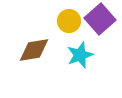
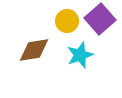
yellow circle: moved 2 px left
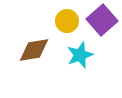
purple square: moved 2 px right, 1 px down
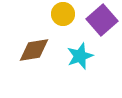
yellow circle: moved 4 px left, 7 px up
cyan star: moved 1 px down
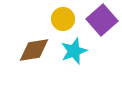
yellow circle: moved 5 px down
cyan star: moved 6 px left, 5 px up
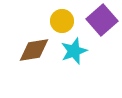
yellow circle: moved 1 px left, 2 px down
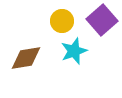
brown diamond: moved 8 px left, 8 px down
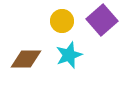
cyan star: moved 5 px left, 4 px down
brown diamond: moved 1 px down; rotated 8 degrees clockwise
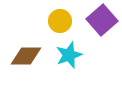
yellow circle: moved 2 px left
brown diamond: moved 3 px up
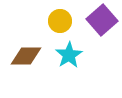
cyan star: rotated 12 degrees counterclockwise
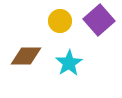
purple square: moved 3 px left
cyan star: moved 8 px down
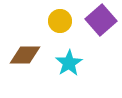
purple square: moved 2 px right
brown diamond: moved 1 px left, 1 px up
